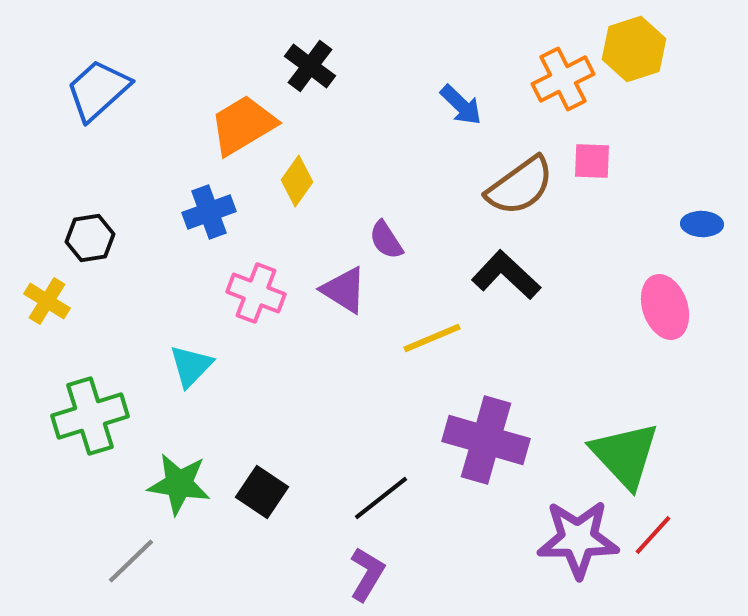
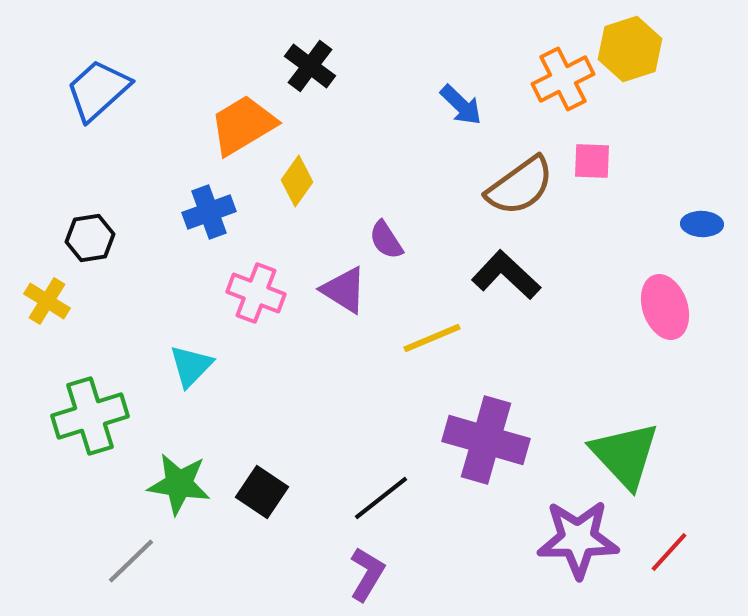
yellow hexagon: moved 4 px left
red line: moved 16 px right, 17 px down
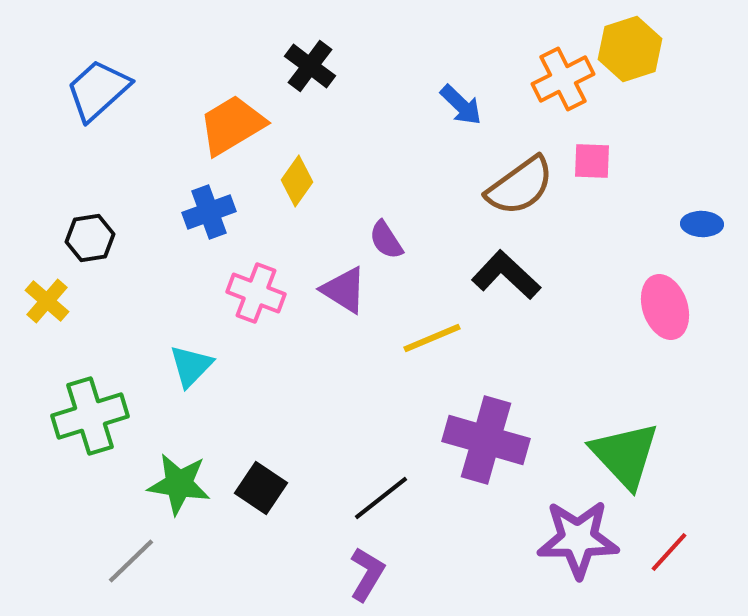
orange trapezoid: moved 11 px left
yellow cross: rotated 9 degrees clockwise
black square: moved 1 px left, 4 px up
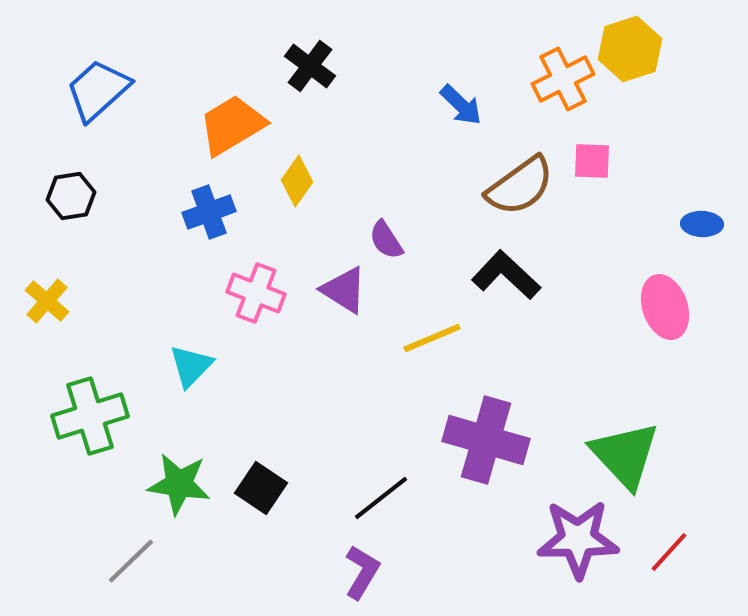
black hexagon: moved 19 px left, 42 px up
purple L-shape: moved 5 px left, 2 px up
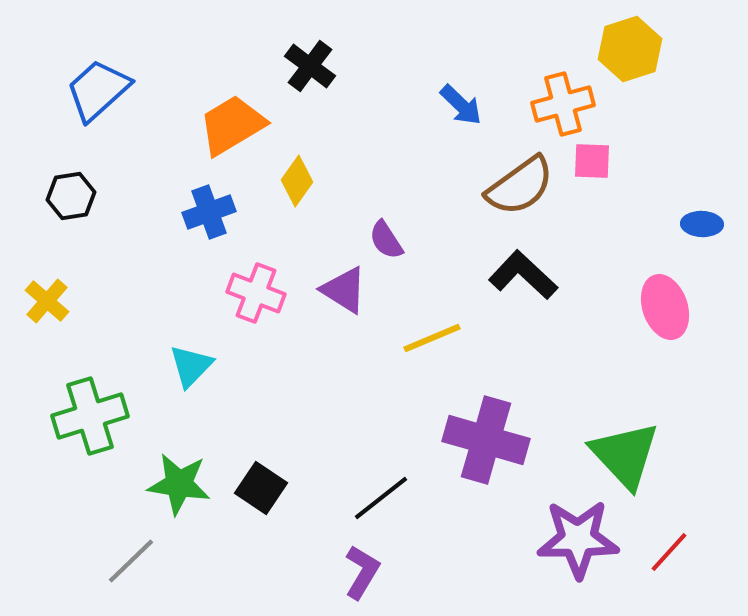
orange cross: moved 25 px down; rotated 12 degrees clockwise
black L-shape: moved 17 px right
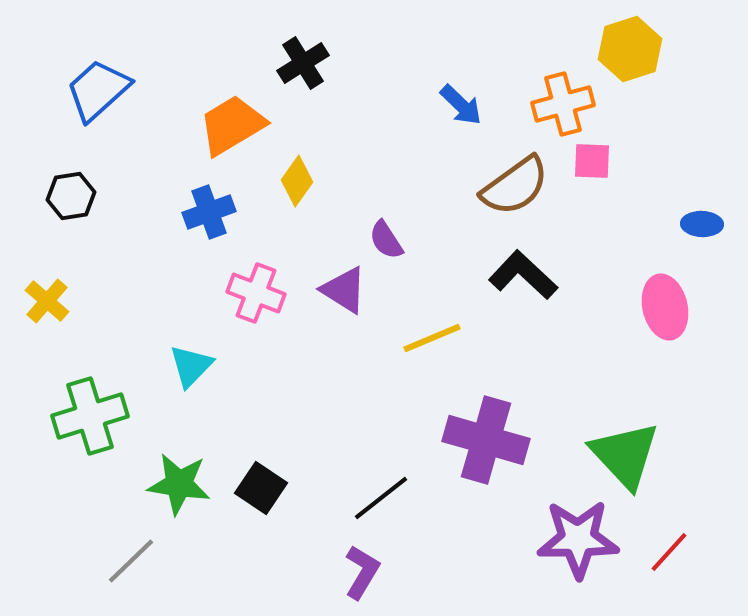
black cross: moved 7 px left, 3 px up; rotated 21 degrees clockwise
brown semicircle: moved 5 px left
pink ellipse: rotated 6 degrees clockwise
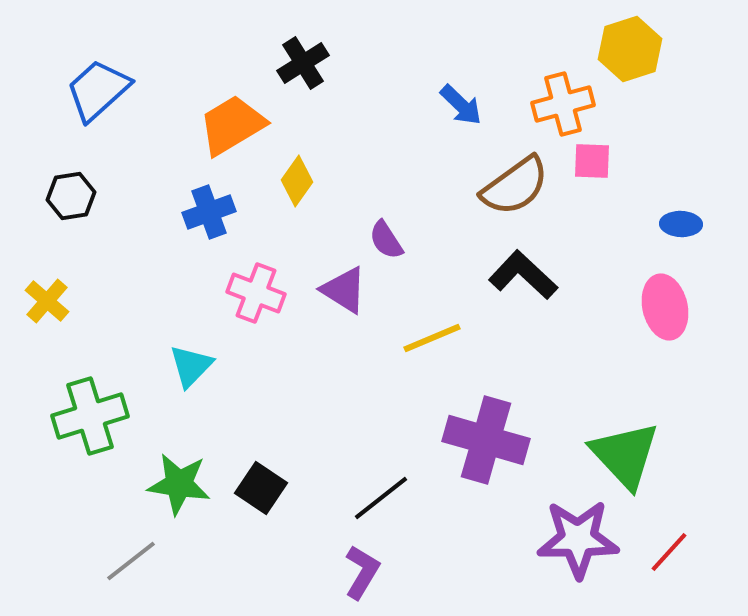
blue ellipse: moved 21 px left
gray line: rotated 6 degrees clockwise
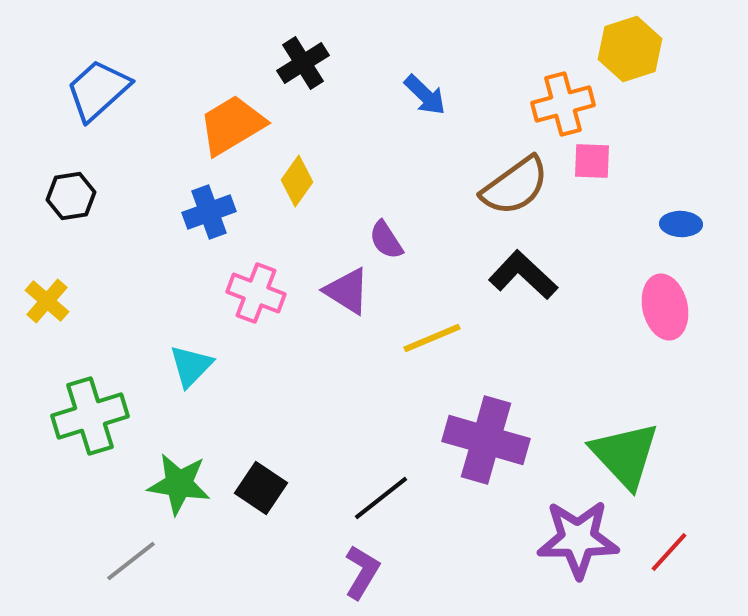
blue arrow: moved 36 px left, 10 px up
purple triangle: moved 3 px right, 1 px down
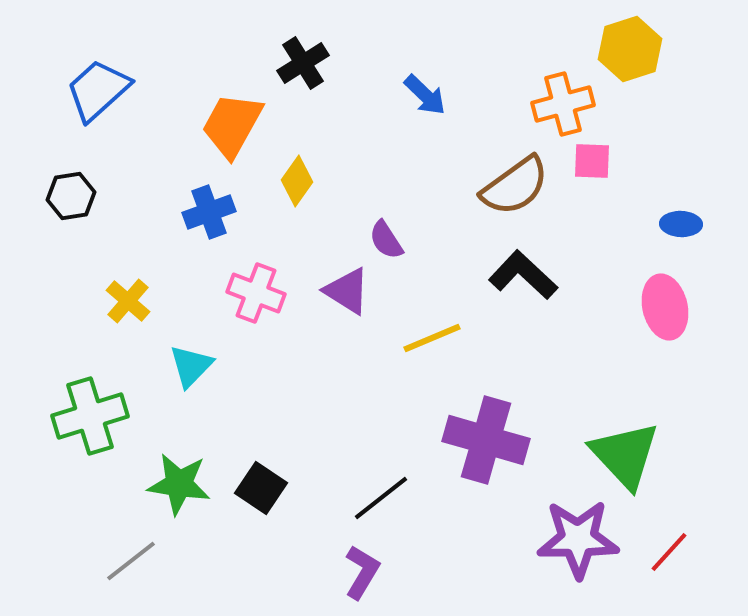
orange trapezoid: rotated 30 degrees counterclockwise
yellow cross: moved 81 px right
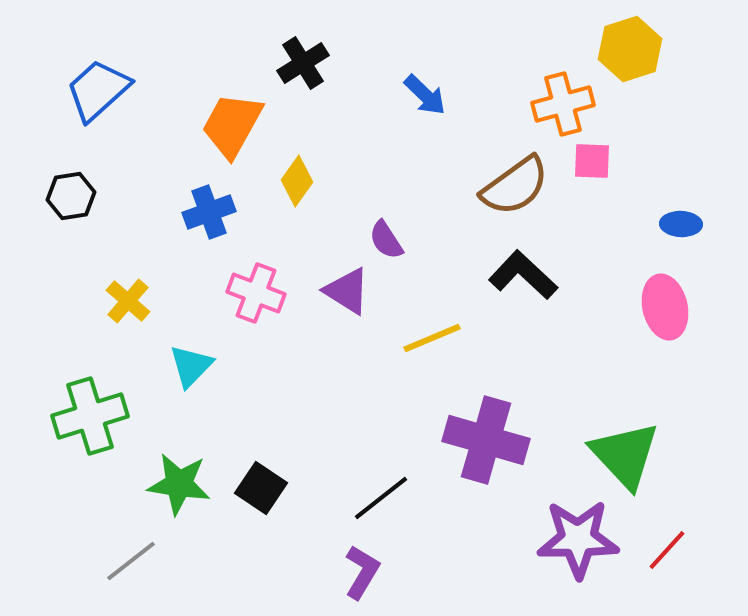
red line: moved 2 px left, 2 px up
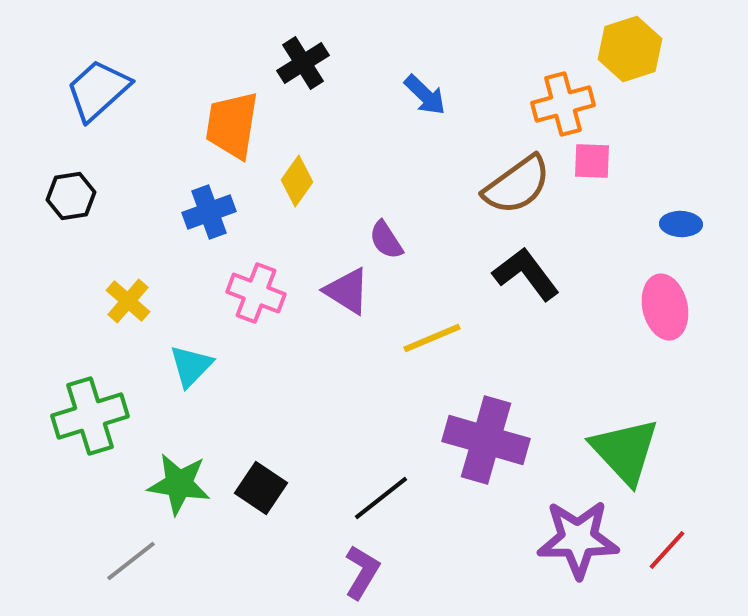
orange trapezoid: rotated 20 degrees counterclockwise
brown semicircle: moved 2 px right, 1 px up
black L-shape: moved 3 px right, 1 px up; rotated 10 degrees clockwise
green triangle: moved 4 px up
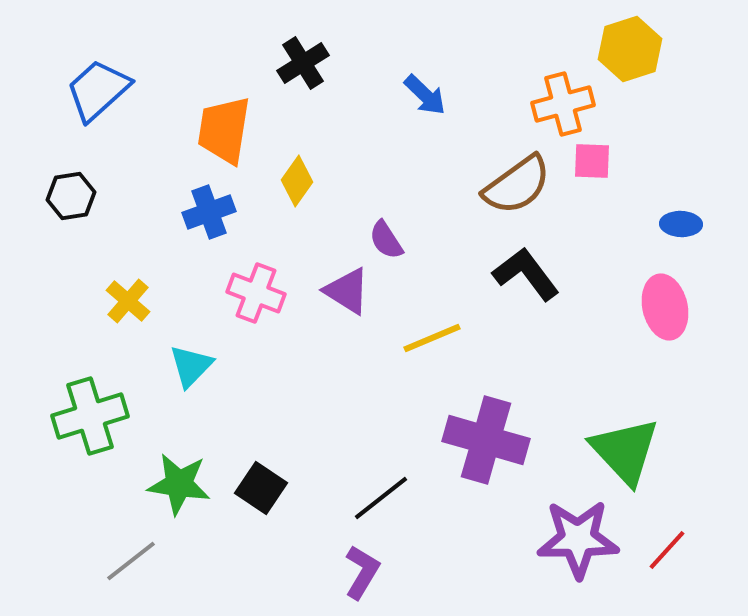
orange trapezoid: moved 8 px left, 5 px down
